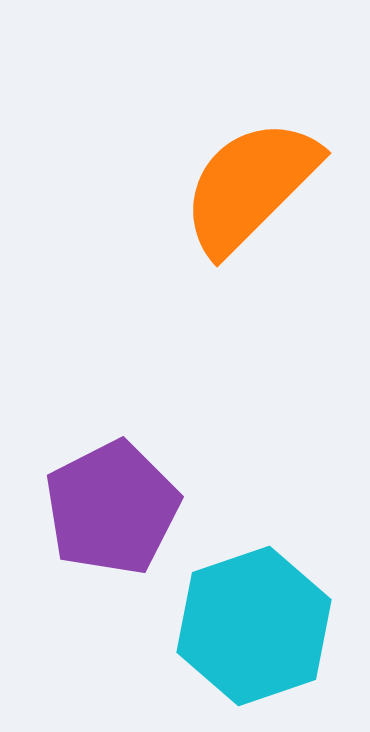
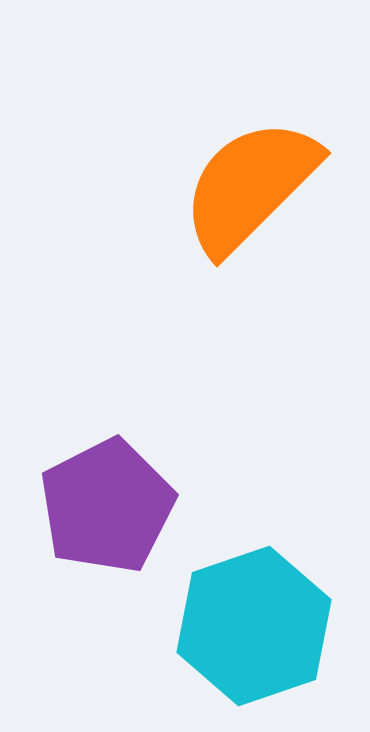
purple pentagon: moved 5 px left, 2 px up
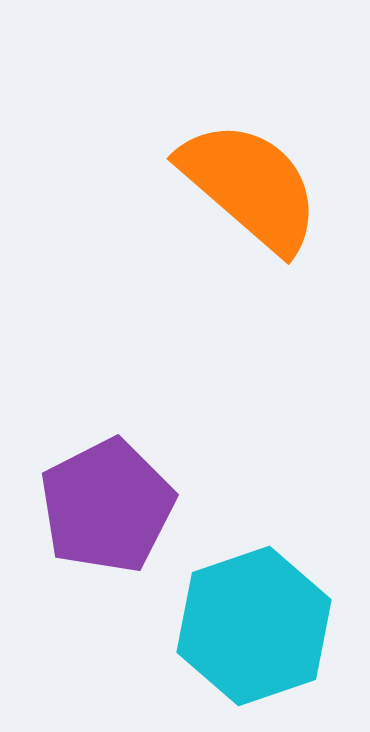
orange semicircle: rotated 86 degrees clockwise
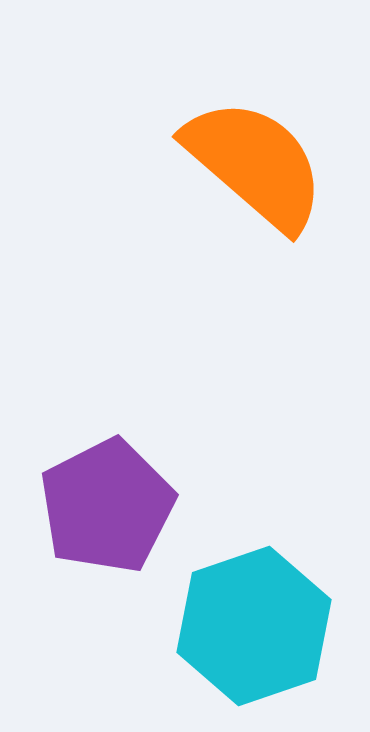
orange semicircle: moved 5 px right, 22 px up
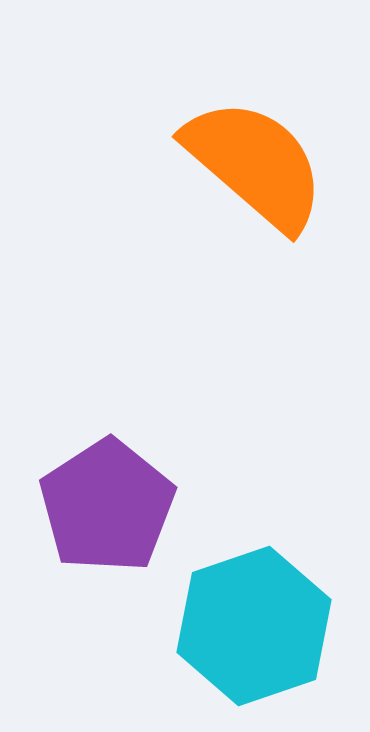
purple pentagon: rotated 6 degrees counterclockwise
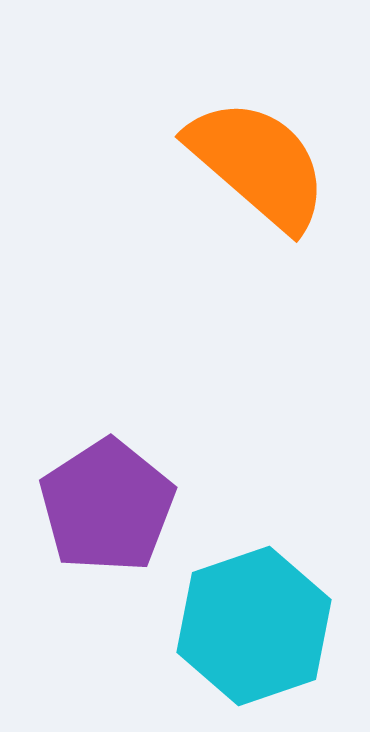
orange semicircle: moved 3 px right
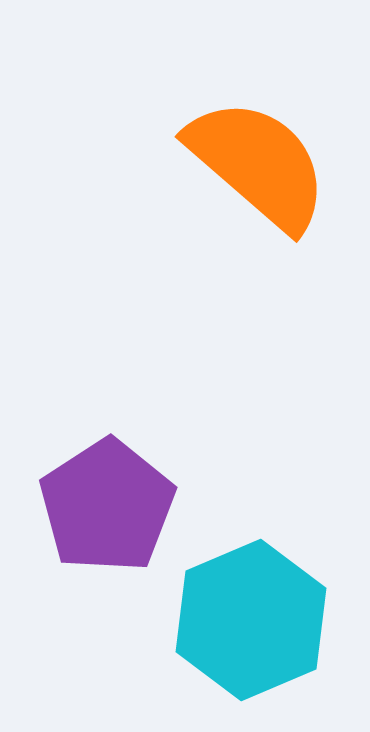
cyan hexagon: moved 3 px left, 6 px up; rotated 4 degrees counterclockwise
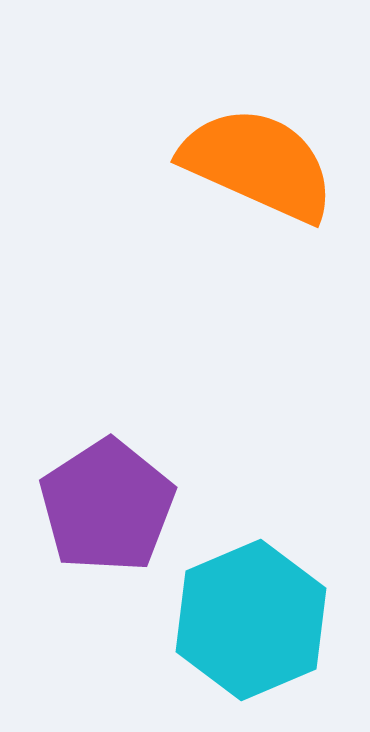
orange semicircle: rotated 17 degrees counterclockwise
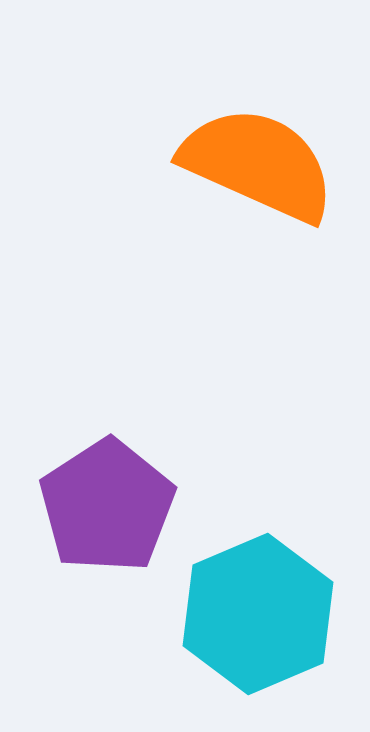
cyan hexagon: moved 7 px right, 6 px up
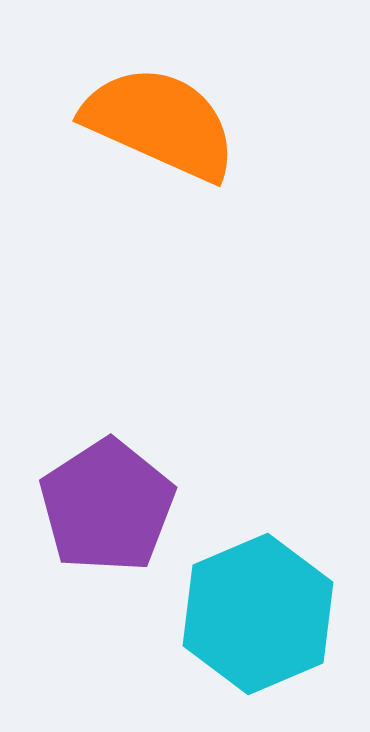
orange semicircle: moved 98 px left, 41 px up
